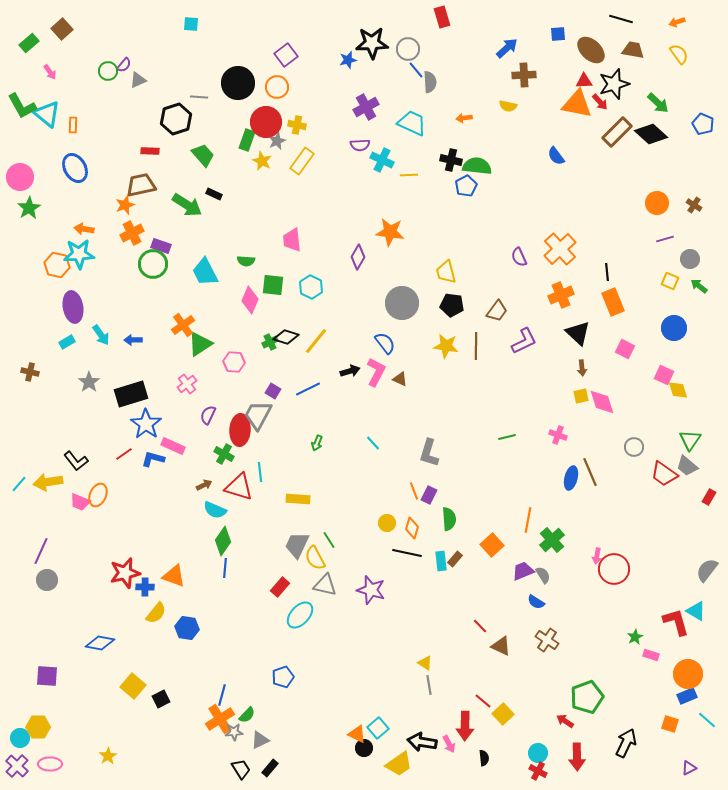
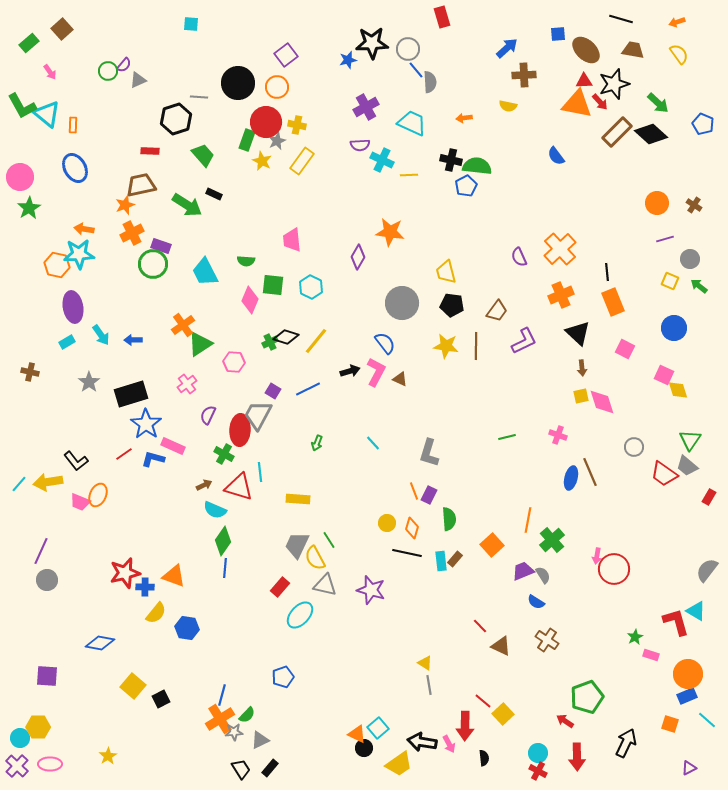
brown ellipse at (591, 50): moved 5 px left
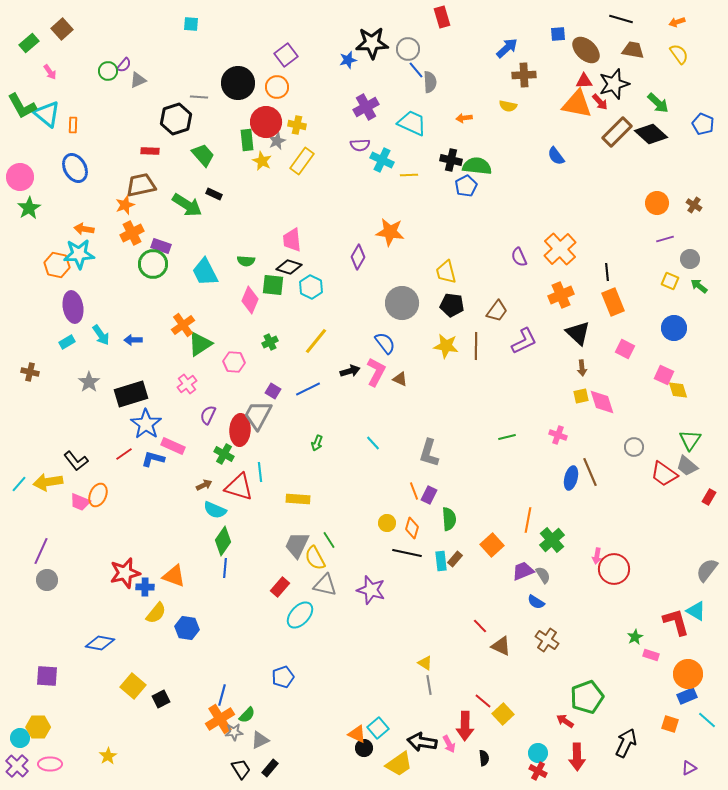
green rectangle at (247, 140): rotated 25 degrees counterclockwise
black diamond at (286, 337): moved 3 px right, 70 px up
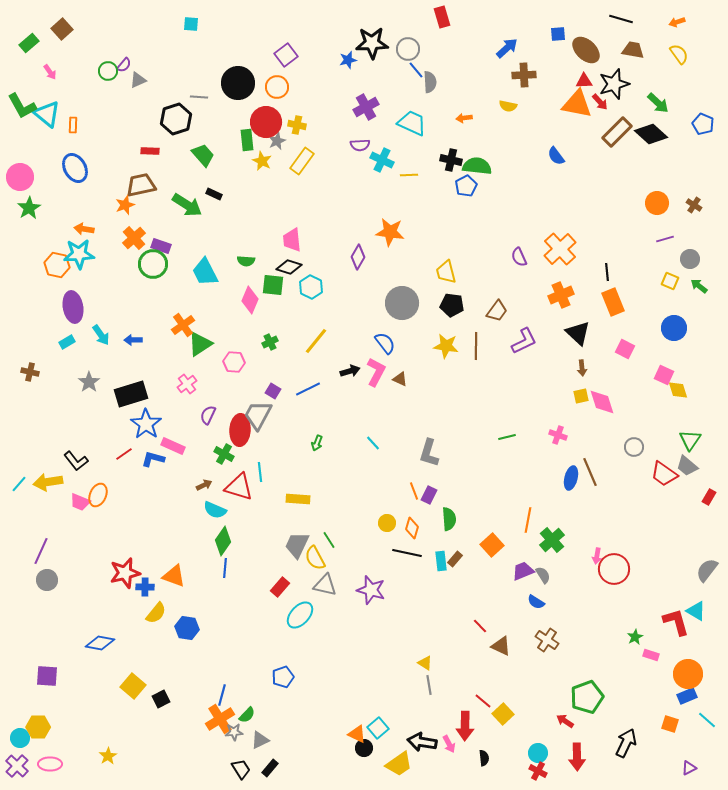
orange cross at (132, 233): moved 2 px right, 5 px down; rotated 15 degrees counterclockwise
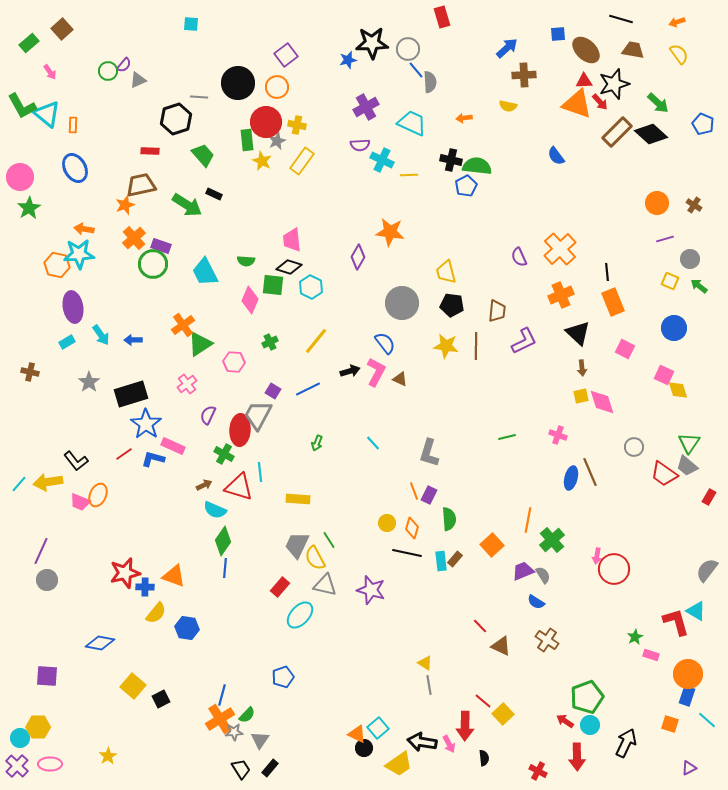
orange triangle at (577, 104): rotated 8 degrees clockwise
brown trapezoid at (497, 311): rotated 30 degrees counterclockwise
green triangle at (690, 440): moved 1 px left, 3 px down
blue rectangle at (687, 696): rotated 48 degrees counterclockwise
gray triangle at (260, 740): rotated 30 degrees counterclockwise
cyan circle at (538, 753): moved 52 px right, 28 px up
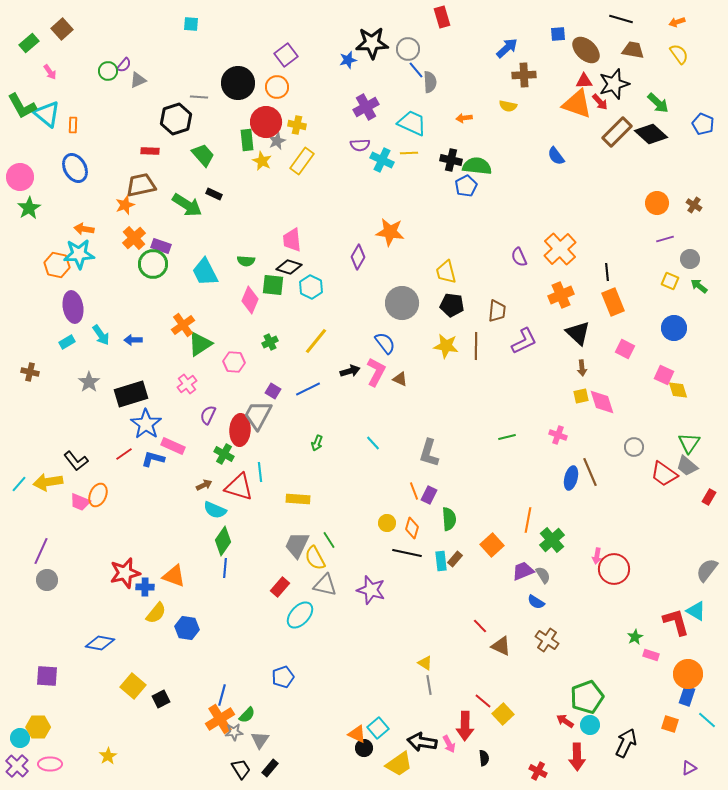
yellow line at (409, 175): moved 22 px up
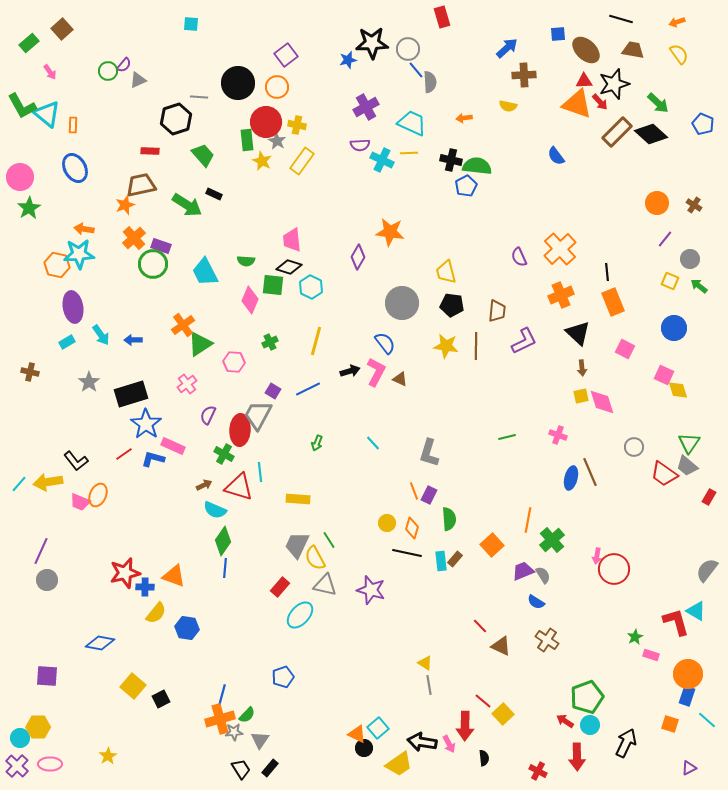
gray star at (277, 141): rotated 18 degrees counterclockwise
purple line at (665, 239): rotated 36 degrees counterclockwise
yellow line at (316, 341): rotated 24 degrees counterclockwise
orange cross at (220, 719): rotated 16 degrees clockwise
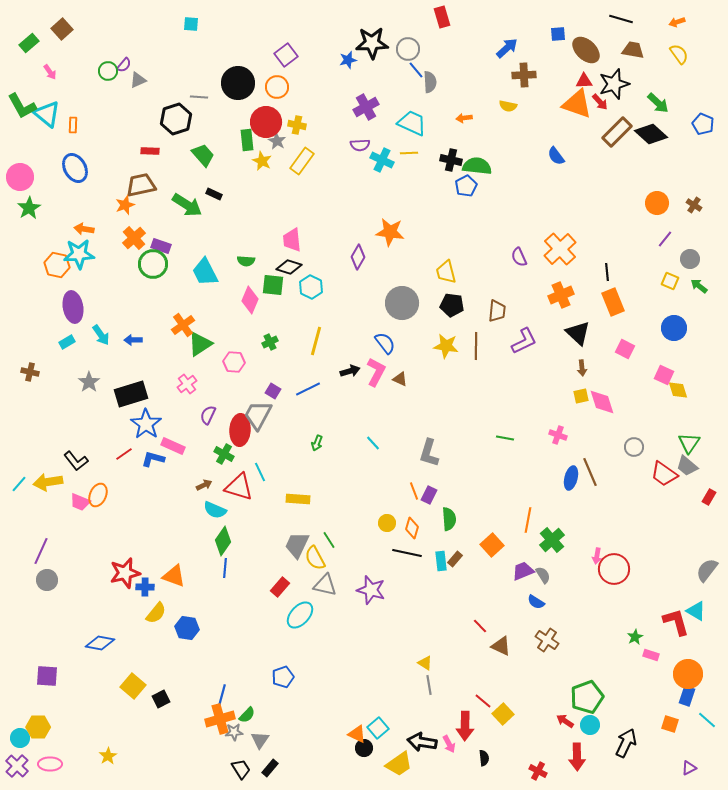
green line at (507, 437): moved 2 px left, 1 px down; rotated 24 degrees clockwise
cyan line at (260, 472): rotated 18 degrees counterclockwise
